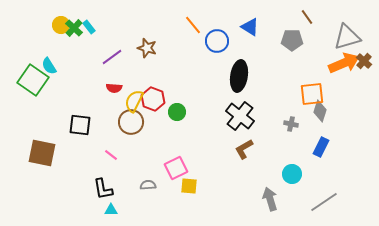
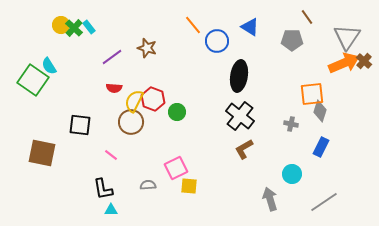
gray triangle: rotated 40 degrees counterclockwise
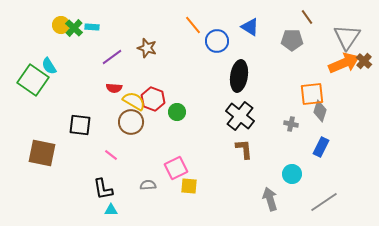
cyan rectangle: moved 3 px right; rotated 48 degrees counterclockwise
yellow semicircle: rotated 95 degrees clockwise
brown L-shape: rotated 115 degrees clockwise
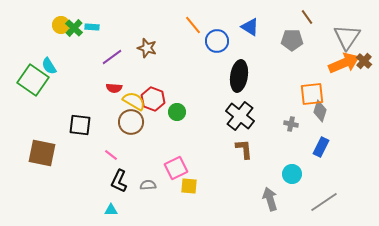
black L-shape: moved 16 px right, 8 px up; rotated 35 degrees clockwise
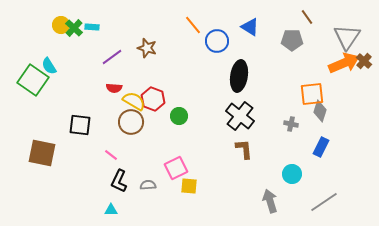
green circle: moved 2 px right, 4 px down
gray arrow: moved 2 px down
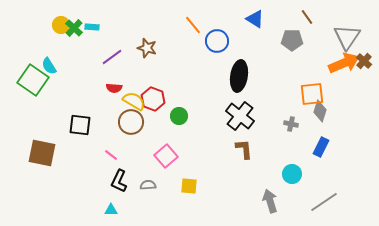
blue triangle: moved 5 px right, 8 px up
pink square: moved 10 px left, 12 px up; rotated 15 degrees counterclockwise
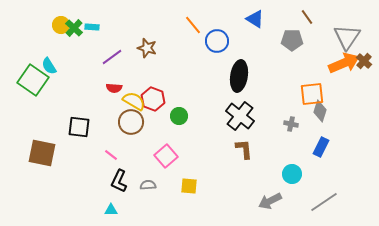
black square: moved 1 px left, 2 px down
gray arrow: rotated 100 degrees counterclockwise
